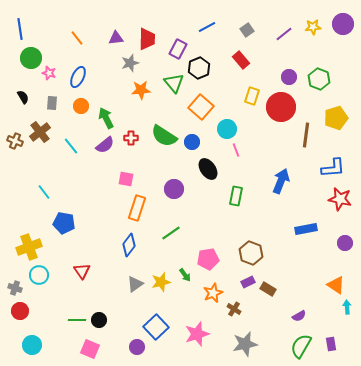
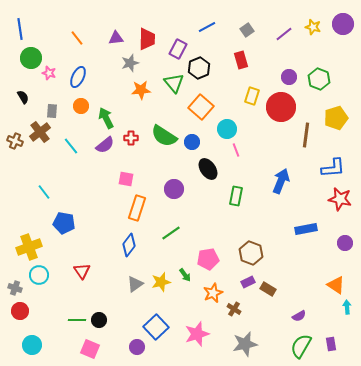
yellow star at (313, 27): rotated 21 degrees clockwise
red rectangle at (241, 60): rotated 24 degrees clockwise
gray rectangle at (52, 103): moved 8 px down
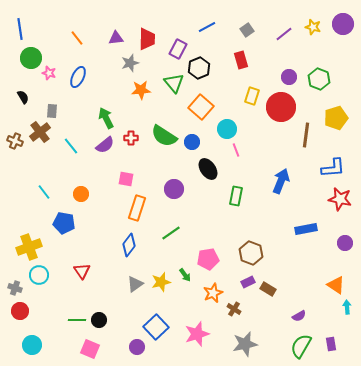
orange circle at (81, 106): moved 88 px down
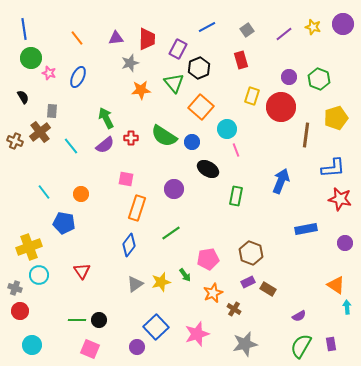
blue line at (20, 29): moved 4 px right
black ellipse at (208, 169): rotated 25 degrees counterclockwise
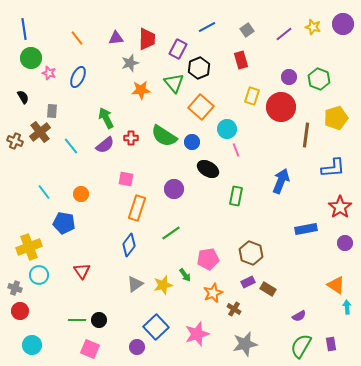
red star at (340, 199): moved 8 px down; rotated 25 degrees clockwise
yellow star at (161, 282): moved 2 px right, 3 px down
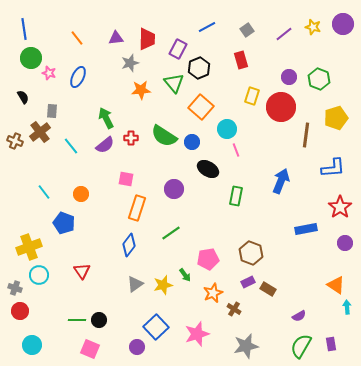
blue pentagon at (64, 223): rotated 10 degrees clockwise
gray star at (245, 344): moved 1 px right, 2 px down
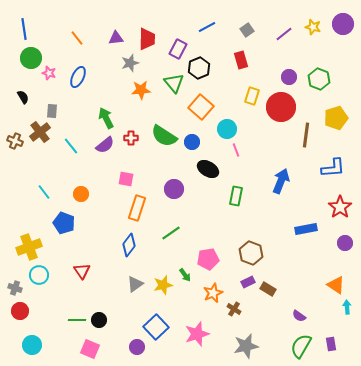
purple semicircle at (299, 316): rotated 64 degrees clockwise
